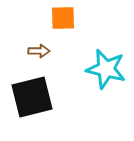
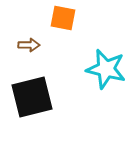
orange square: rotated 12 degrees clockwise
brown arrow: moved 10 px left, 6 px up
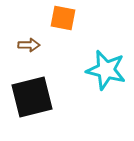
cyan star: moved 1 px down
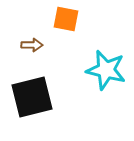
orange square: moved 3 px right, 1 px down
brown arrow: moved 3 px right
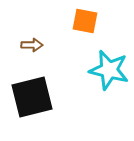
orange square: moved 19 px right, 2 px down
cyan star: moved 3 px right
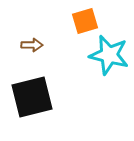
orange square: rotated 28 degrees counterclockwise
cyan star: moved 15 px up
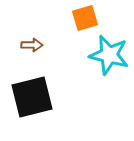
orange square: moved 3 px up
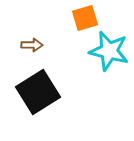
cyan star: moved 4 px up
black square: moved 6 px right, 5 px up; rotated 18 degrees counterclockwise
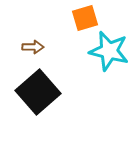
brown arrow: moved 1 px right, 2 px down
black square: rotated 9 degrees counterclockwise
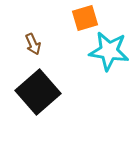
brown arrow: moved 3 px up; rotated 65 degrees clockwise
cyan star: rotated 6 degrees counterclockwise
